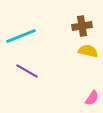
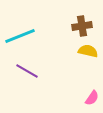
cyan line: moved 1 px left
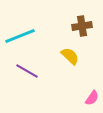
yellow semicircle: moved 18 px left, 5 px down; rotated 30 degrees clockwise
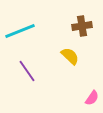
cyan line: moved 5 px up
purple line: rotated 25 degrees clockwise
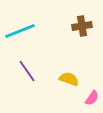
yellow semicircle: moved 1 px left, 23 px down; rotated 24 degrees counterclockwise
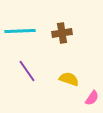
brown cross: moved 20 px left, 7 px down
cyan line: rotated 20 degrees clockwise
